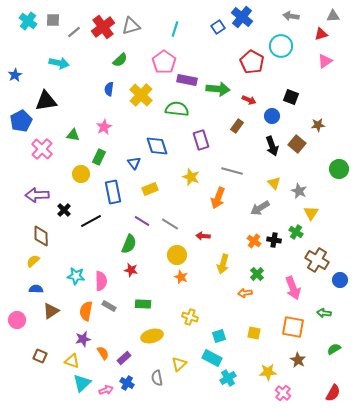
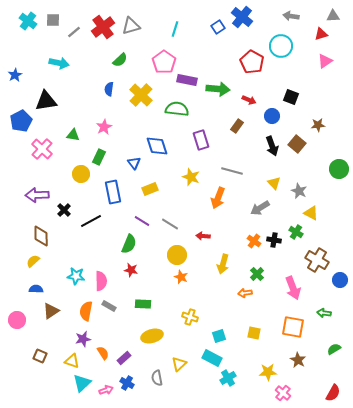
yellow triangle at (311, 213): rotated 35 degrees counterclockwise
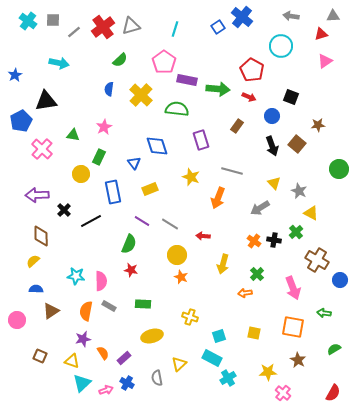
red pentagon at (252, 62): moved 8 px down
red arrow at (249, 100): moved 3 px up
green cross at (296, 232): rotated 16 degrees clockwise
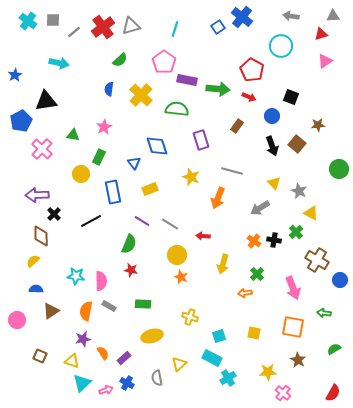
black cross at (64, 210): moved 10 px left, 4 px down
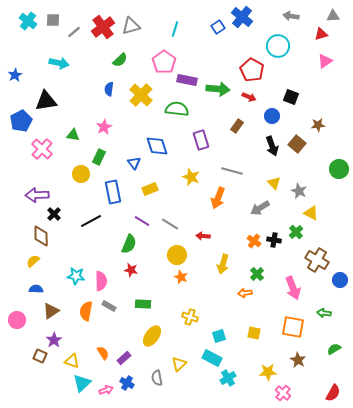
cyan circle at (281, 46): moved 3 px left
yellow ellipse at (152, 336): rotated 40 degrees counterclockwise
purple star at (83, 339): moved 29 px left, 1 px down; rotated 21 degrees counterclockwise
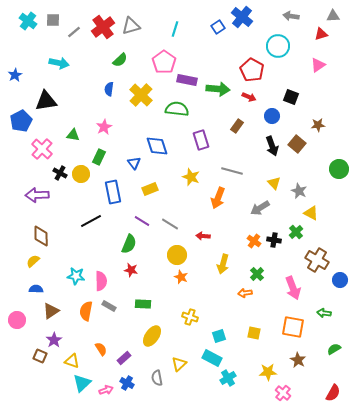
pink triangle at (325, 61): moved 7 px left, 4 px down
black cross at (54, 214): moved 6 px right, 41 px up; rotated 16 degrees counterclockwise
orange semicircle at (103, 353): moved 2 px left, 4 px up
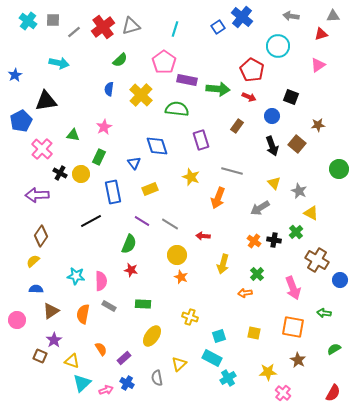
brown diamond at (41, 236): rotated 35 degrees clockwise
orange semicircle at (86, 311): moved 3 px left, 3 px down
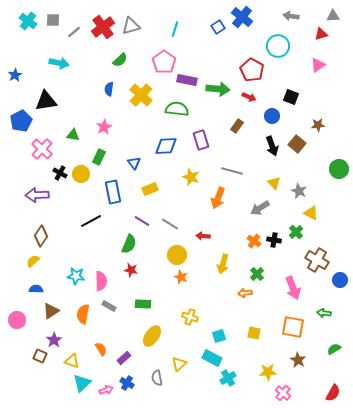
blue diamond at (157, 146): moved 9 px right; rotated 75 degrees counterclockwise
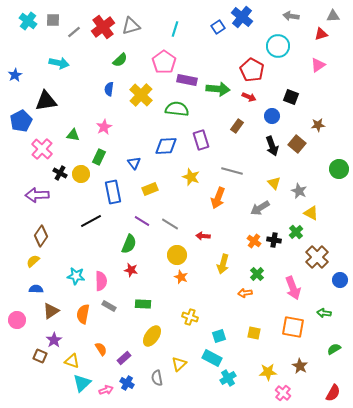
brown cross at (317, 260): moved 3 px up; rotated 15 degrees clockwise
brown star at (298, 360): moved 2 px right, 6 px down
